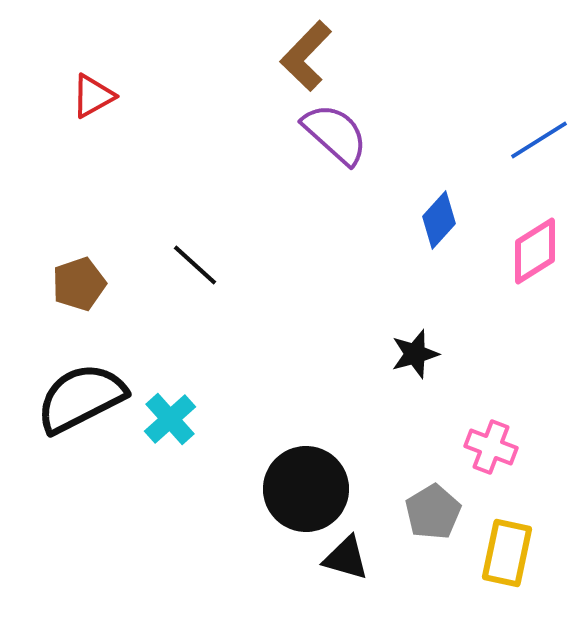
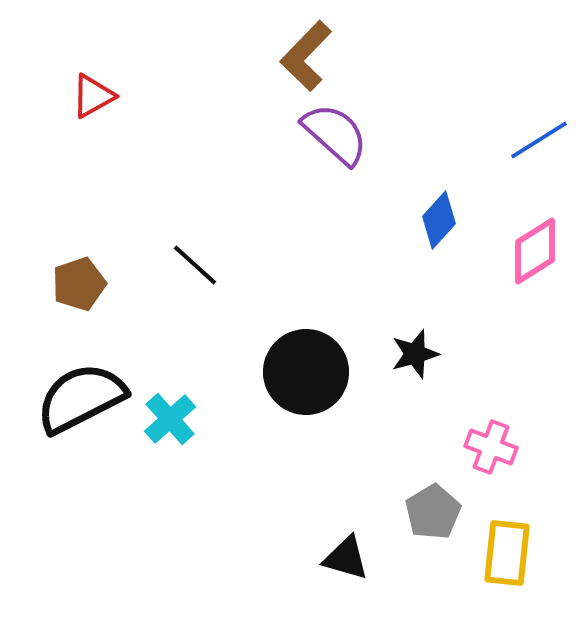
black circle: moved 117 px up
yellow rectangle: rotated 6 degrees counterclockwise
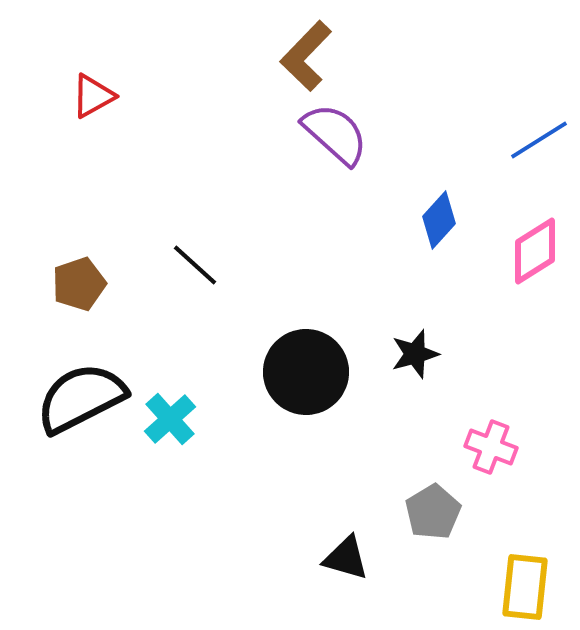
yellow rectangle: moved 18 px right, 34 px down
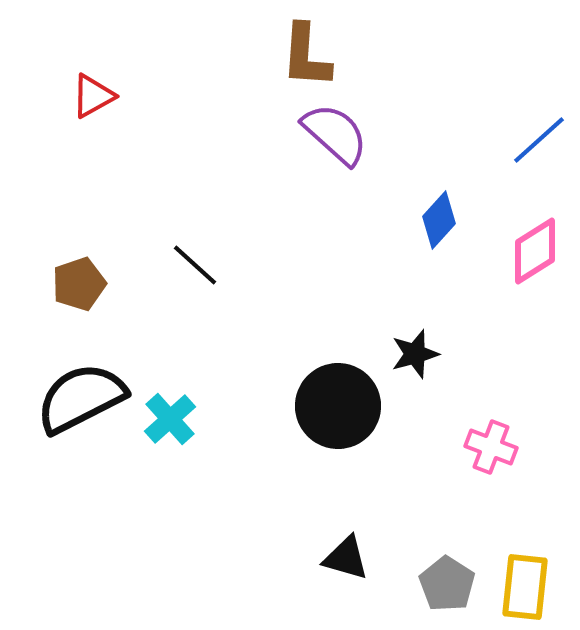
brown L-shape: rotated 40 degrees counterclockwise
blue line: rotated 10 degrees counterclockwise
black circle: moved 32 px right, 34 px down
gray pentagon: moved 14 px right, 72 px down; rotated 8 degrees counterclockwise
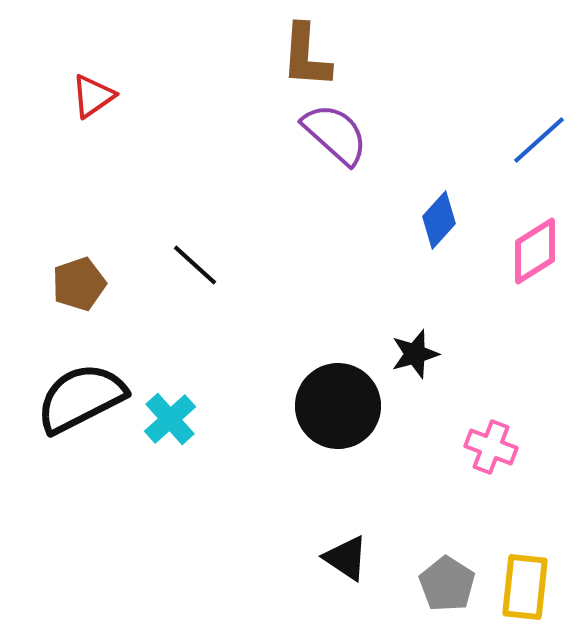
red triangle: rotated 6 degrees counterclockwise
black triangle: rotated 18 degrees clockwise
